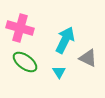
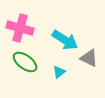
cyan arrow: rotated 96 degrees clockwise
gray triangle: moved 1 px right
cyan triangle: rotated 24 degrees clockwise
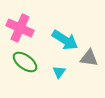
pink cross: rotated 8 degrees clockwise
gray triangle: rotated 18 degrees counterclockwise
cyan triangle: rotated 16 degrees counterclockwise
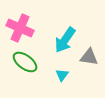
cyan arrow: rotated 92 degrees clockwise
gray triangle: moved 1 px up
cyan triangle: moved 3 px right, 3 px down
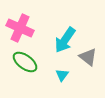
gray triangle: moved 1 px left; rotated 30 degrees clockwise
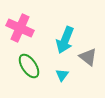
cyan arrow: rotated 12 degrees counterclockwise
green ellipse: moved 4 px right, 4 px down; rotated 20 degrees clockwise
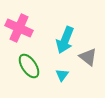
pink cross: moved 1 px left
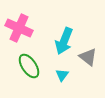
cyan arrow: moved 1 px left, 1 px down
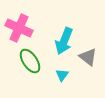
green ellipse: moved 1 px right, 5 px up
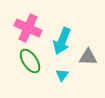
pink cross: moved 9 px right
cyan arrow: moved 2 px left
gray triangle: rotated 36 degrees counterclockwise
